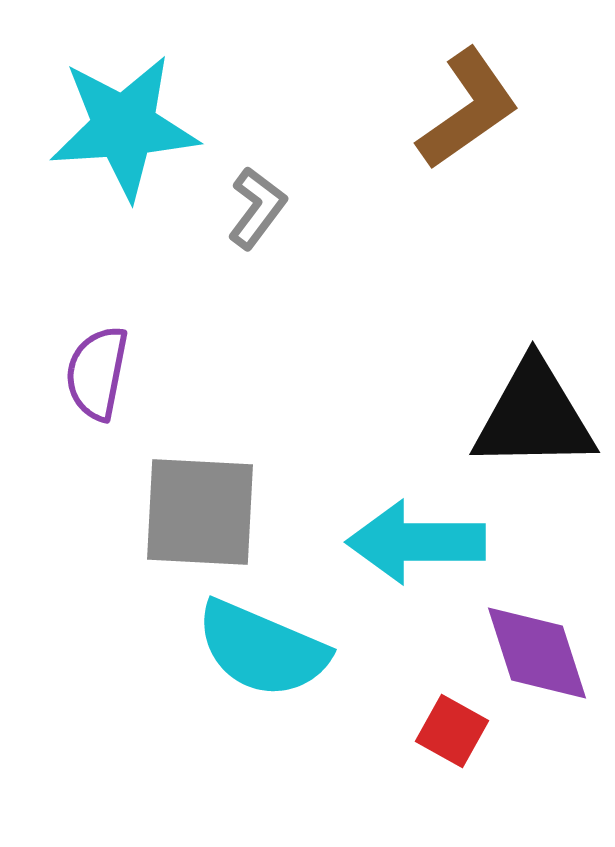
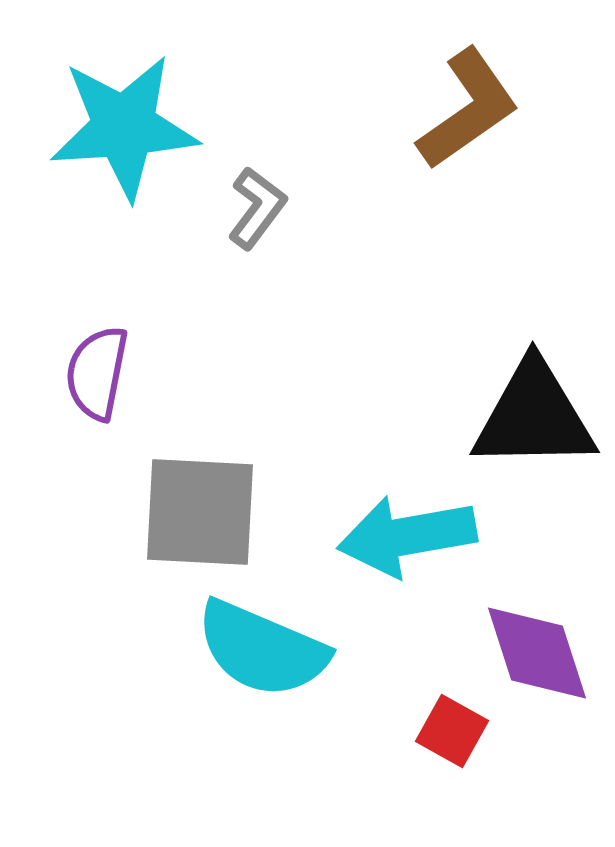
cyan arrow: moved 9 px left, 6 px up; rotated 10 degrees counterclockwise
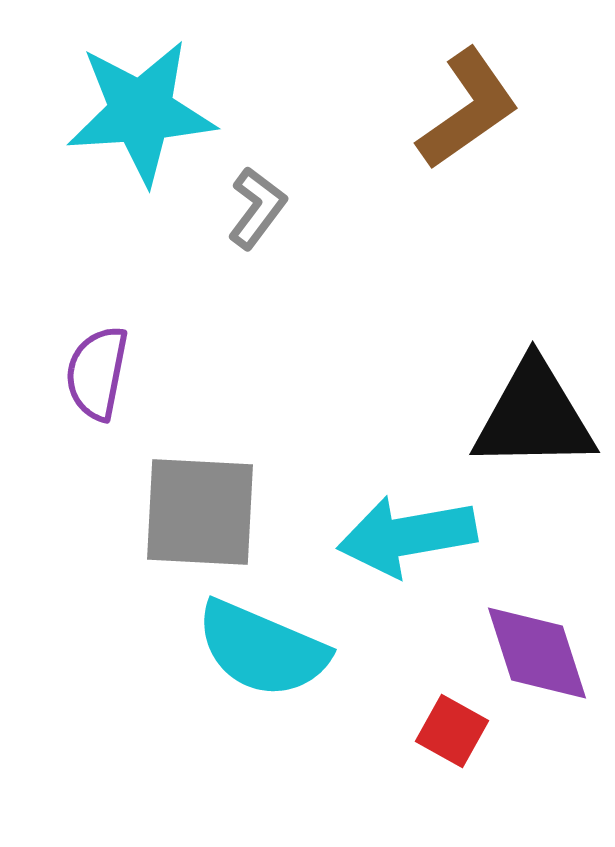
cyan star: moved 17 px right, 15 px up
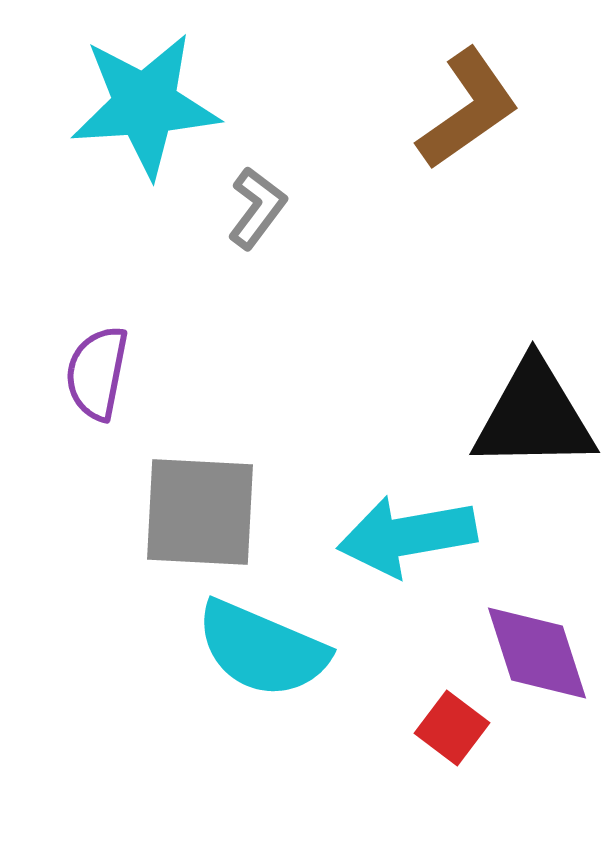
cyan star: moved 4 px right, 7 px up
red square: moved 3 px up; rotated 8 degrees clockwise
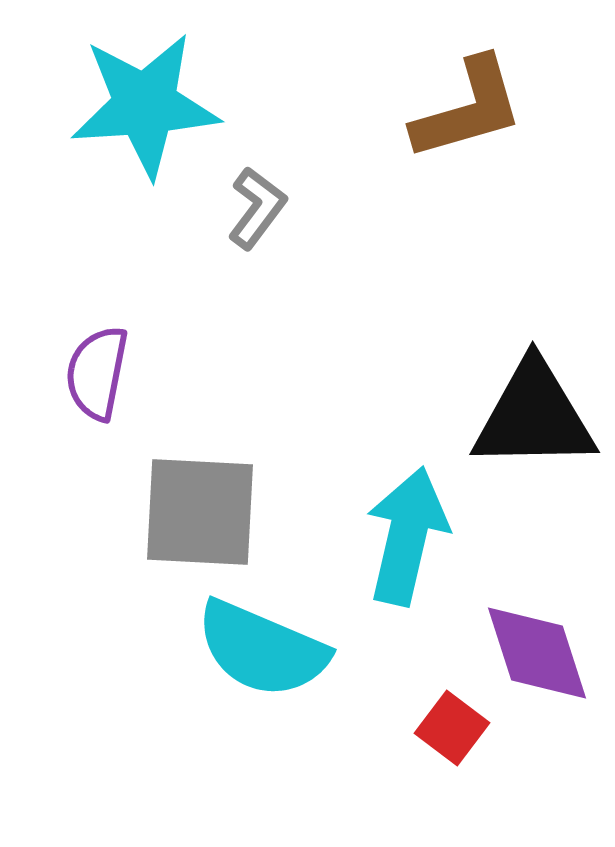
brown L-shape: rotated 19 degrees clockwise
cyan arrow: rotated 113 degrees clockwise
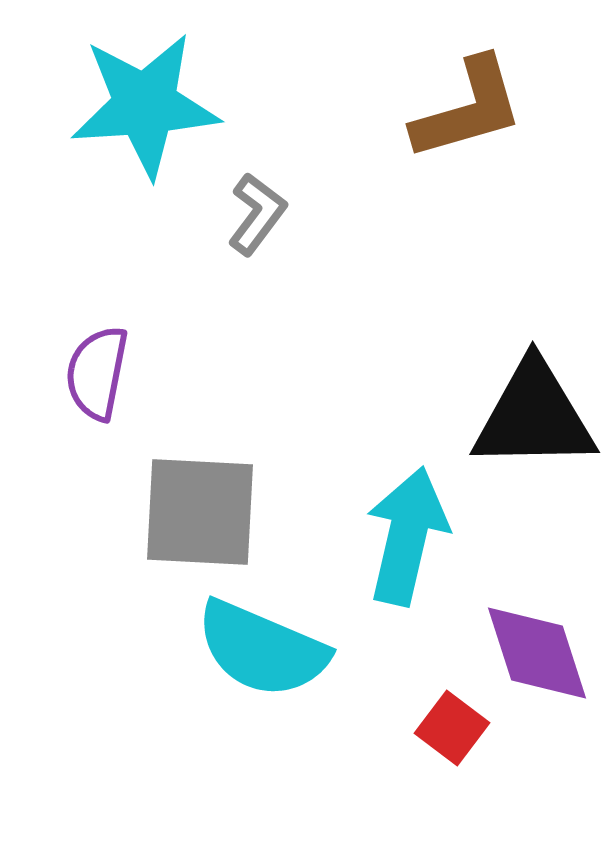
gray L-shape: moved 6 px down
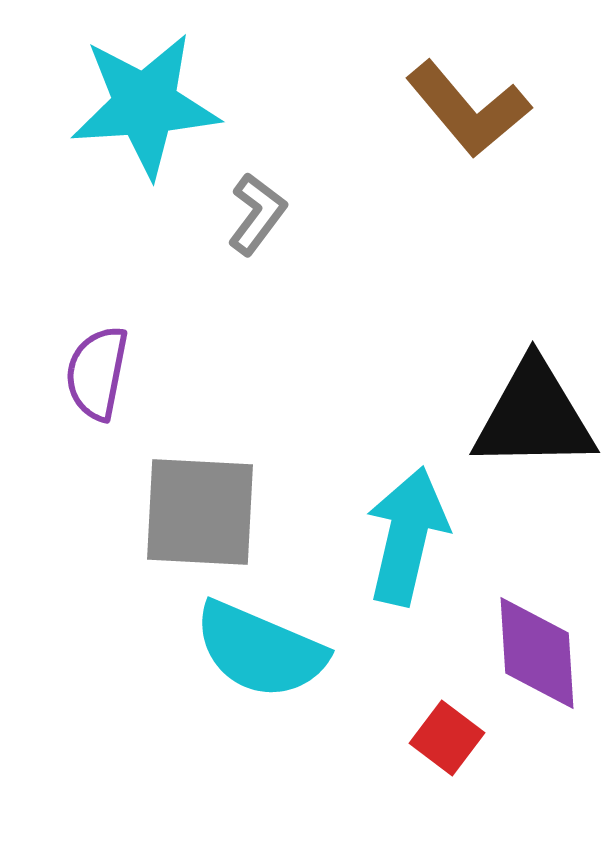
brown L-shape: rotated 66 degrees clockwise
cyan semicircle: moved 2 px left, 1 px down
purple diamond: rotated 14 degrees clockwise
red square: moved 5 px left, 10 px down
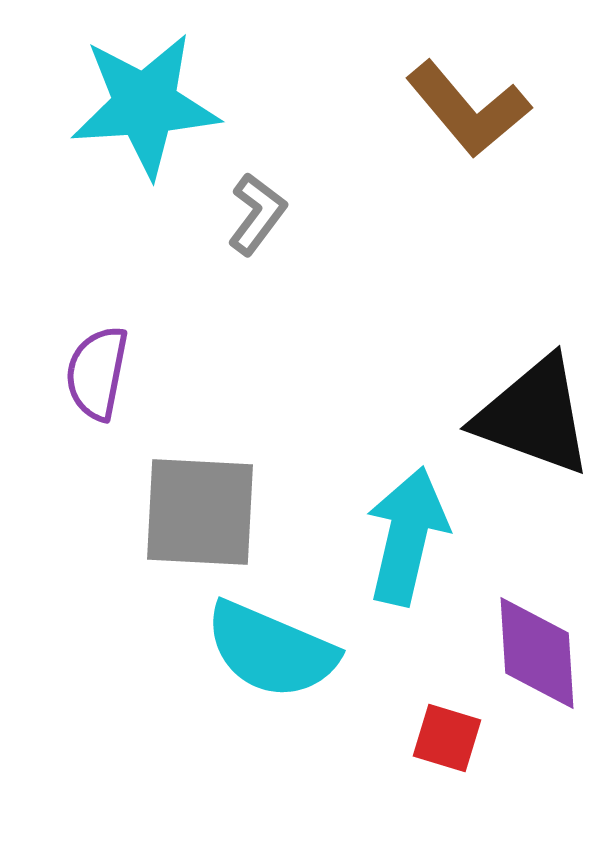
black triangle: rotated 21 degrees clockwise
cyan semicircle: moved 11 px right
red square: rotated 20 degrees counterclockwise
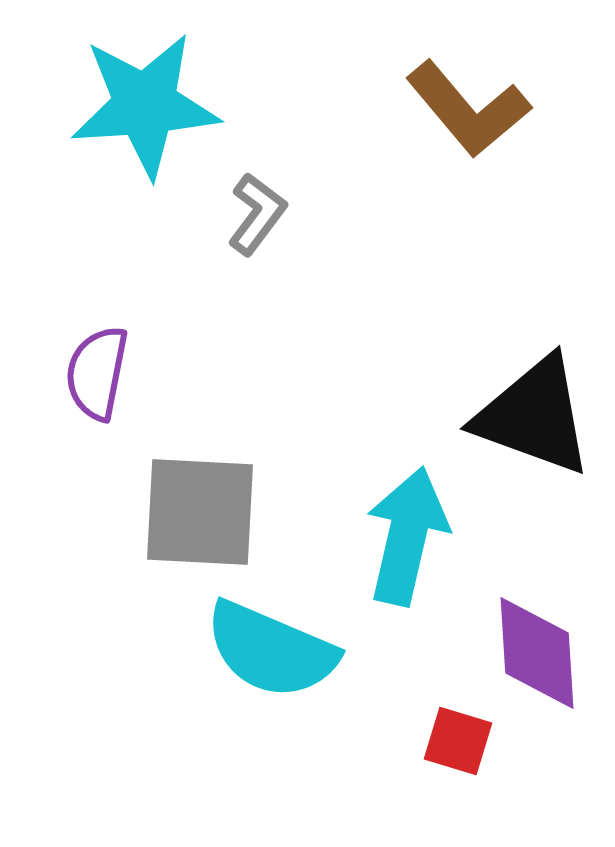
red square: moved 11 px right, 3 px down
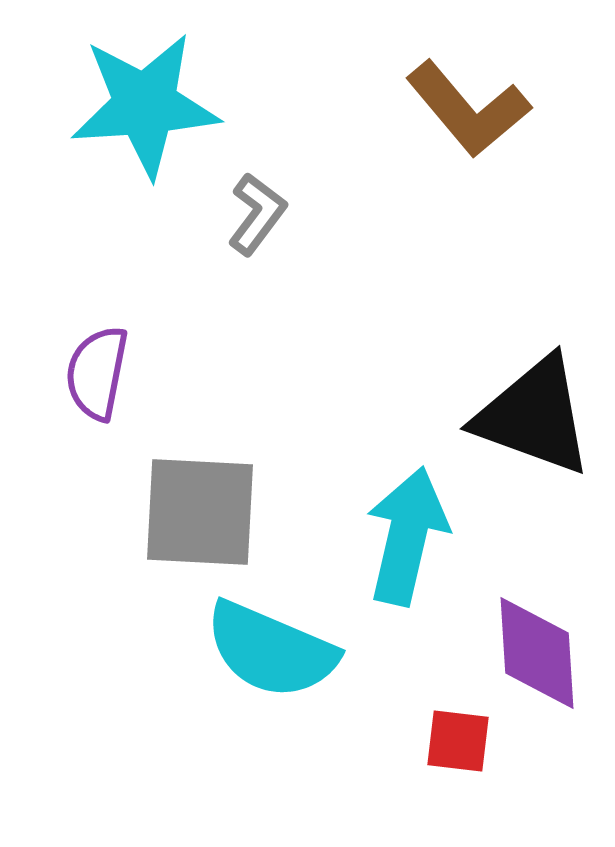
red square: rotated 10 degrees counterclockwise
